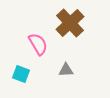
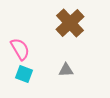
pink semicircle: moved 18 px left, 5 px down
cyan square: moved 3 px right
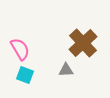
brown cross: moved 13 px right, 20 px down
cyan square: moved 1 px right, 1 px down
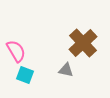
pink semicircle: moved 4 px left, 2 px down
gray triangle: rotated 14 degrees clockwise
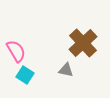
cyan square: rotated 12 degrees clockwise
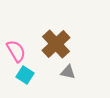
brown cross: moved 27 px left, 1 px down
gray triangle: moved 2 px right, 2 px down
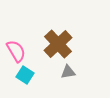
brown cross: moved 2 px right
gray triangle: rotated 21 degrees counterclockwise
